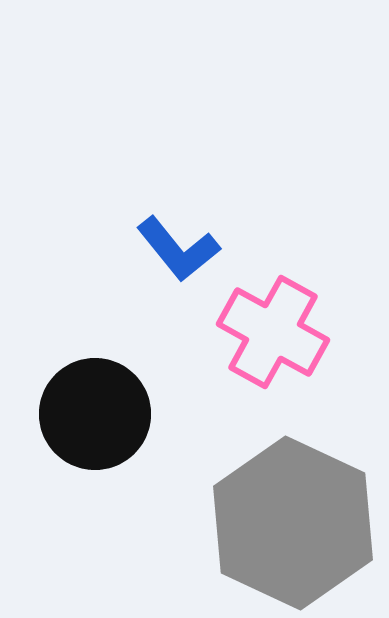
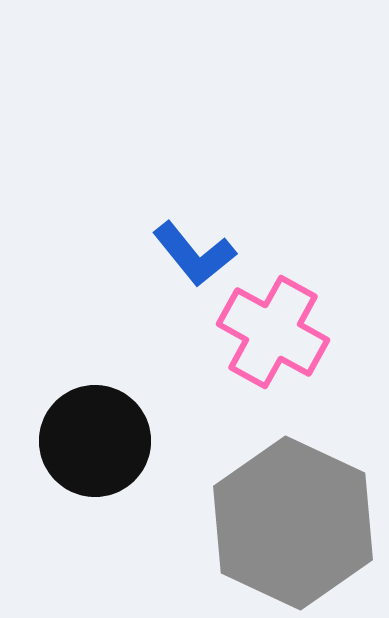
blue L-shape: moved 16 px right, 5 px down
black circle: moved 27 px down
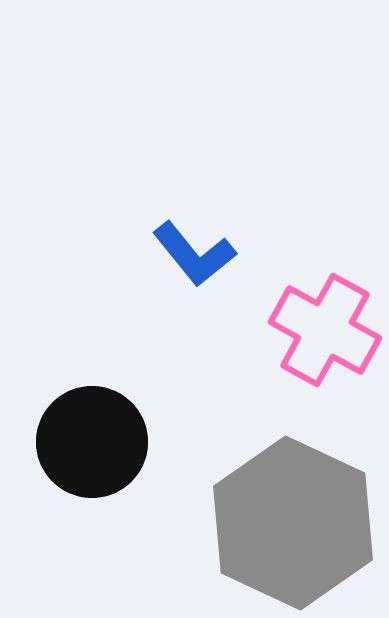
pink cross: moved 52 px right, 2 px up
black circle: moved 3 px left, 1 px down
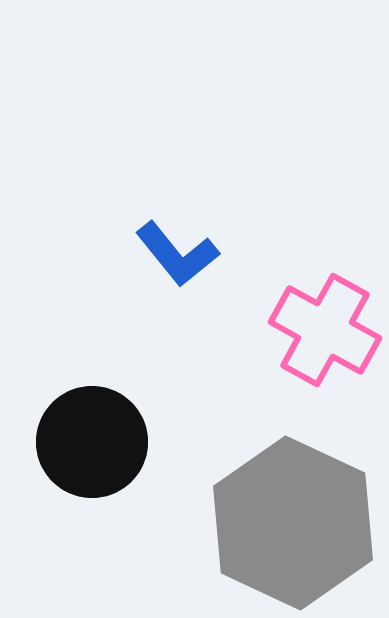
blue L-shape: moved 17 px left
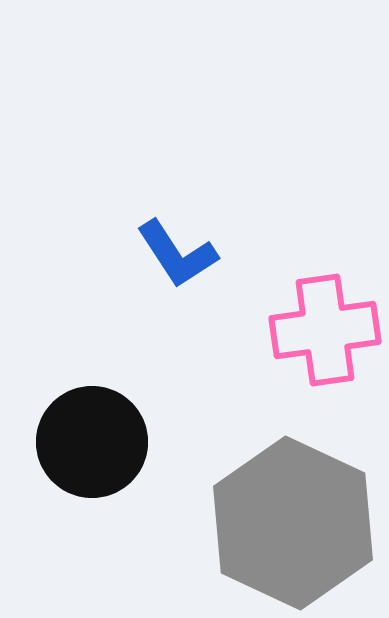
blue L-shape: rotated 6 degrees clockwise
pink cross: rotated 37 degrees counterclockwise
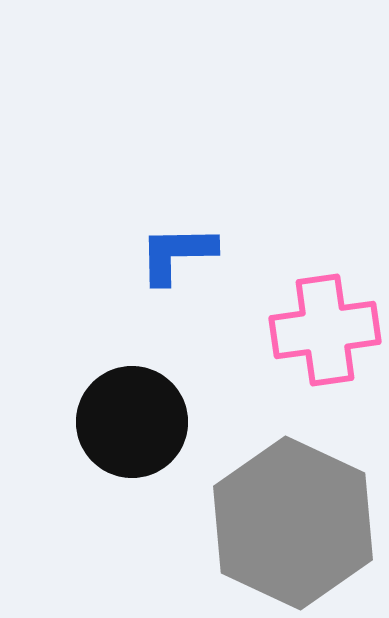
blue L-shape: rotated 122 degrees clockwise
black circle: moved 40 px right, 20 px up
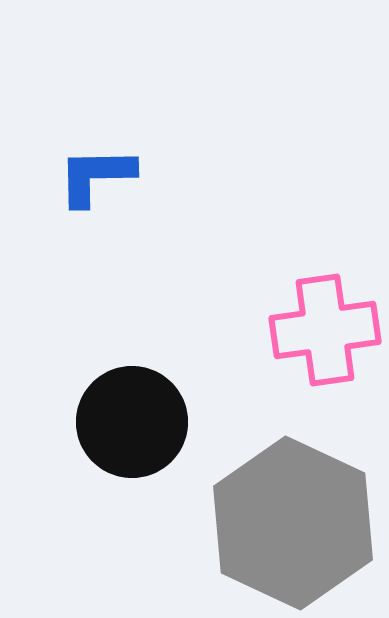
blue L-shape: moved 81 px left, 78 px up
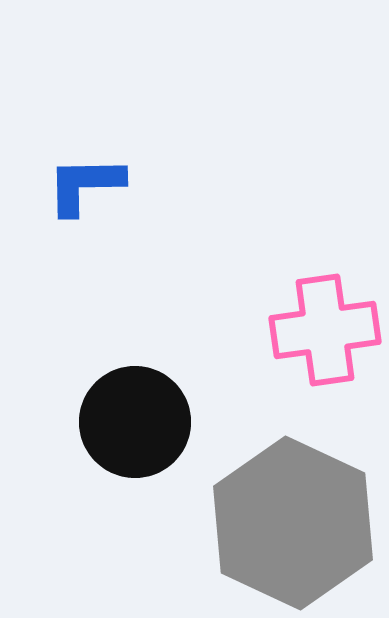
blue L-shape: moved 11 px left, 9 px down
black circle: moved 3 px right
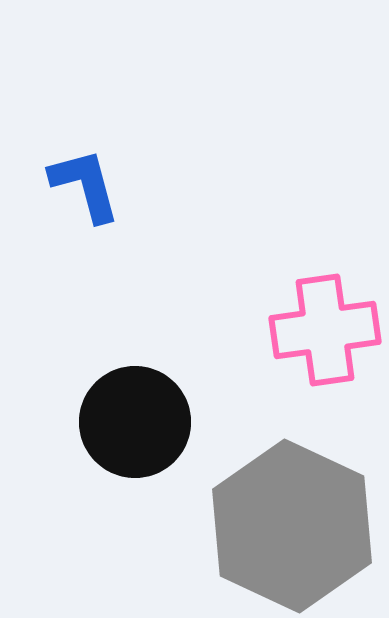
blue L-shape: rotated 76 degrees clockwise
gray hexagon: moved 1 px left, 3 px down
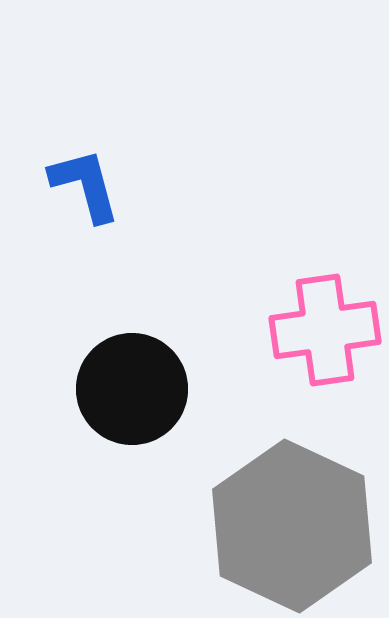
black circle: moved 3 px left, 33 px up
